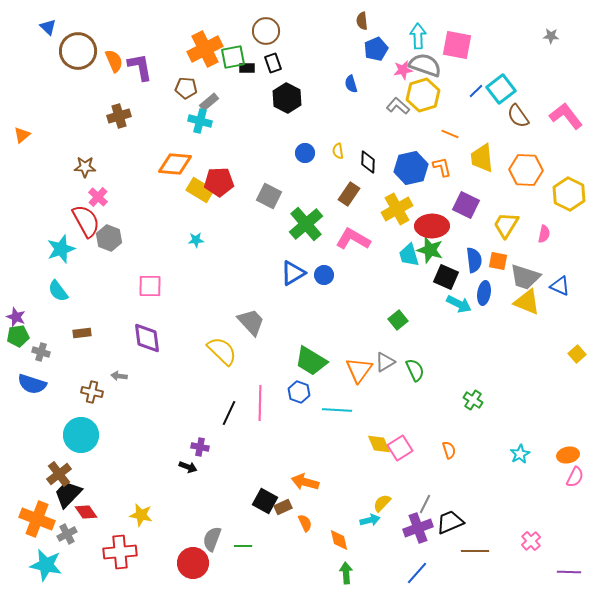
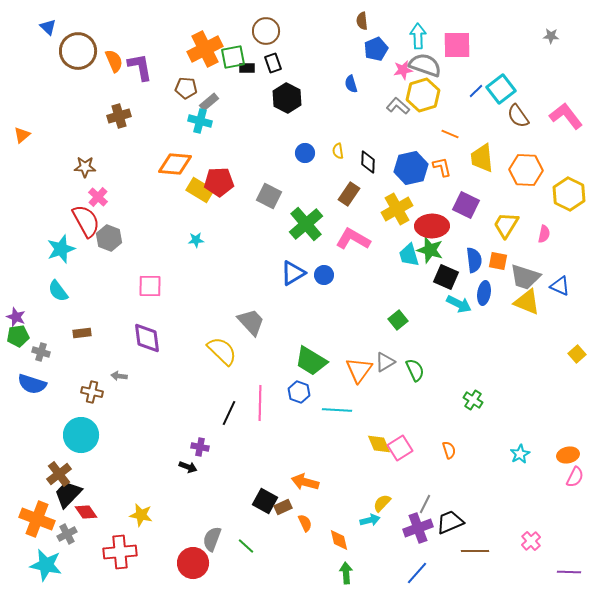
pink square at (457, 45): rotated 12 degrees counterclockwise
green line at (243, 546): moved 3 px right; rotated 42 degrees clockwise
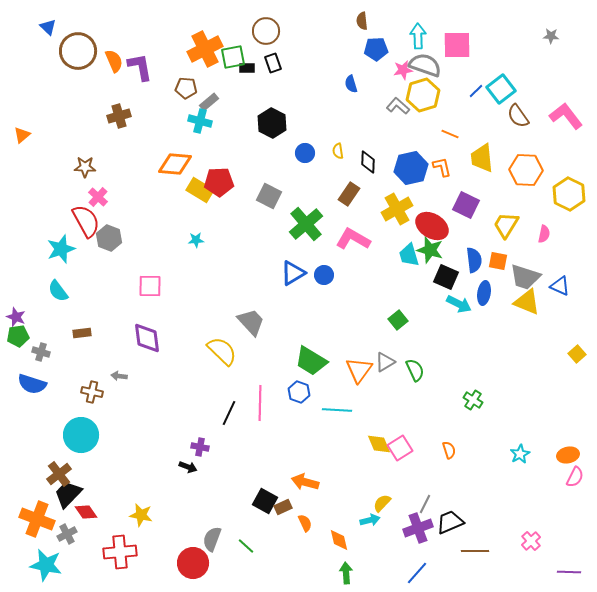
blue pentagon at (376, 49): rotated 20 degrees clockwise
black hexagon at (287, 98): moved 15 px left, 25 px down
red ellipse at (432, 226): rotated 32 degrees clockwise
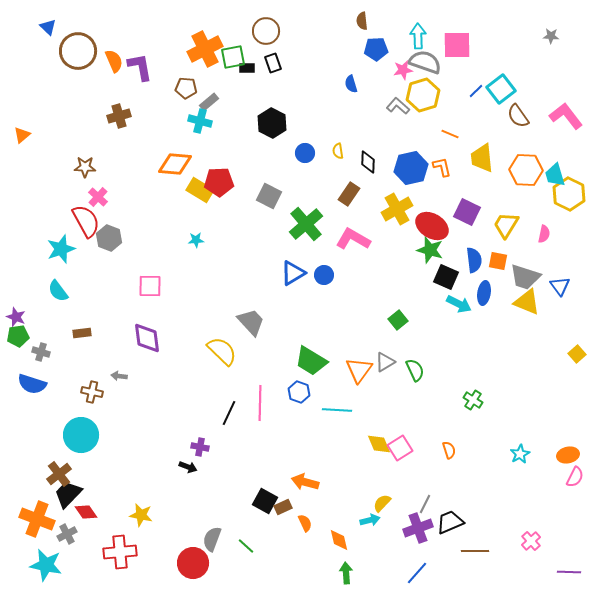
gray semicircle at (425, 65): moved 3 px up
purple square at (466, 205): moved 1 px right, 7 px down
cyan trapezoid at (409, 255): moved 146 px right, 80 px up
blue triangle at (560, 286): rotated 30 degrees clockwise
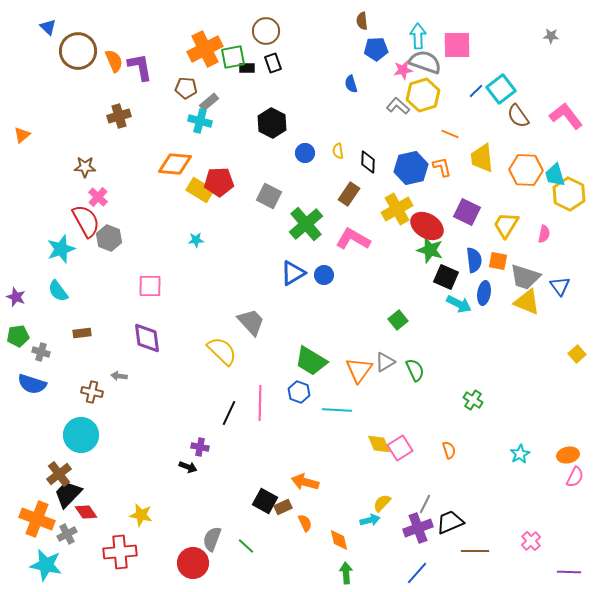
red ellipse at (432, 226): moved 5 px left
purple star at (16, 317): moved 20 px up
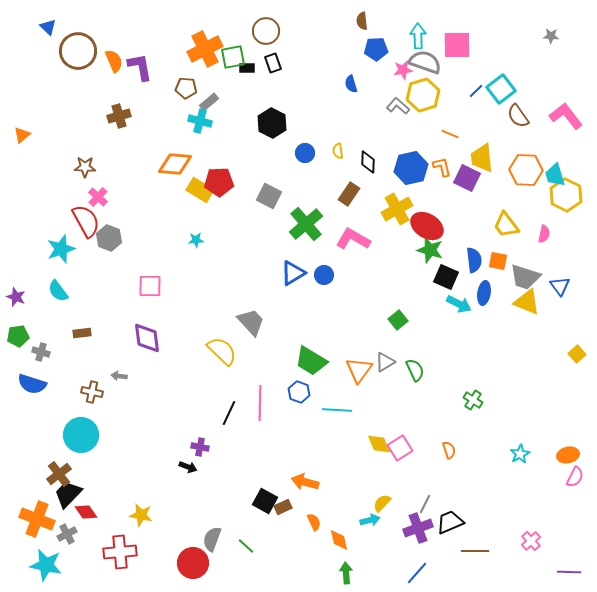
yellow hexagon at (569, 194): moved 3 px left, 1 px down
purple square at (467, 212): moved 34 px up
yellow trapezoid at (506, 225): rotated 68 degrees counterclockwise
orange semicircle at (305, 523): moved 9 px right, 1 px up
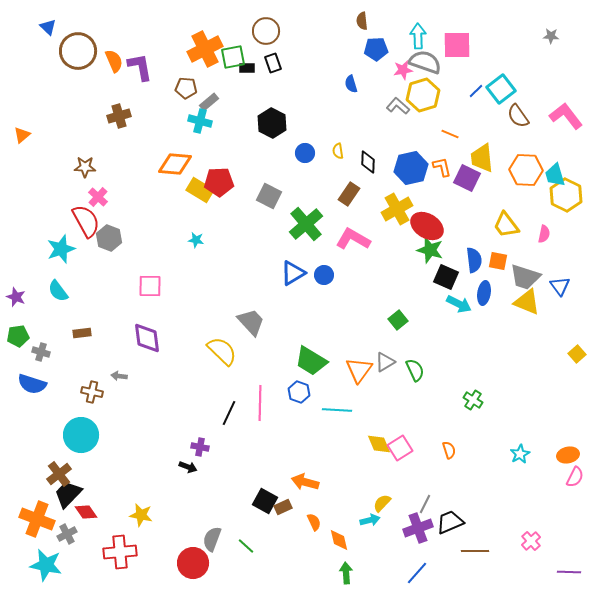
cyan star at (196, 240): rotated 14 degrees clockwise
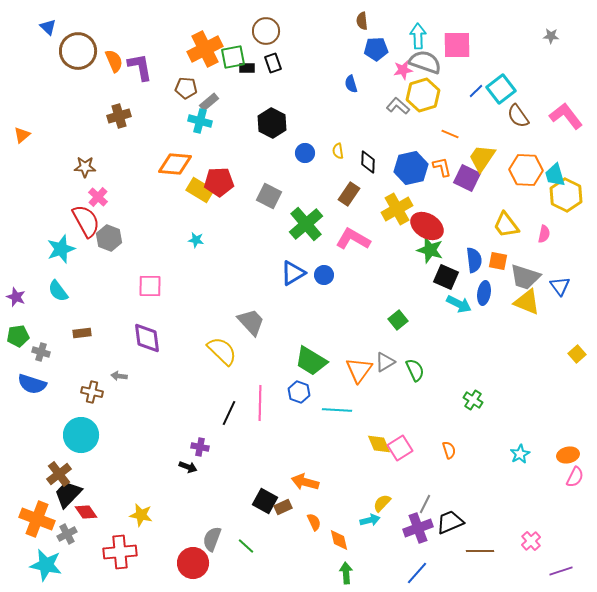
yellow trapezoid at (482, 158): rotated 40 degrees clockwise
brown line at (475, 551): moved 5 px right
purple line at (569, 572): moved 8 px left, 1 px up; rotated 20 degrees counterclockwise
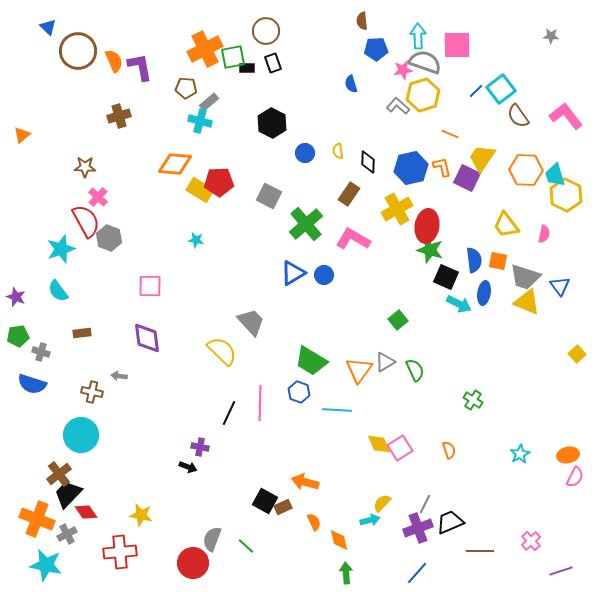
red ellipse at (427, 226): rotated 68 degrees clockwise
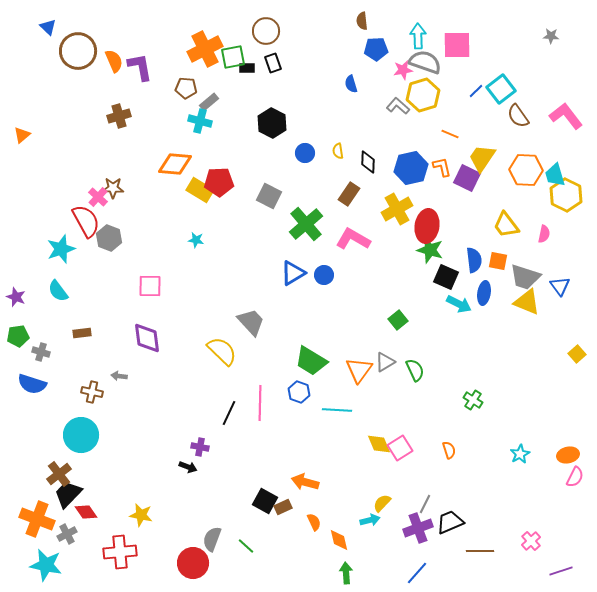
brown star at (85, 167): moved 28 px right, 21 px down
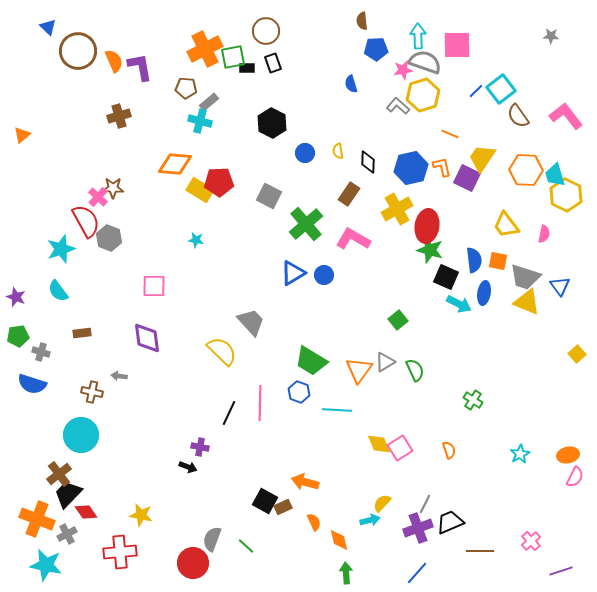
pink square at (150, 286): moved 4 px right
